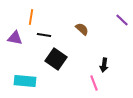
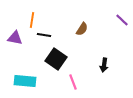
orange line: moved 1 px right, 3 px down
brown semicircle: rotated 80 degrees clockwise
pink line: moved 21 px left, 1 px up
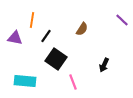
black line: moved 2 px right, 1 px down; rotated 64 degrees counterclockwise
black arrow: rotated 16 degrees clockwise
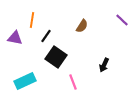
brown semicircle: moved 3 px up
black square: moved 2 px up
cyan rectangle: rotated 30 degrees counterclockwise
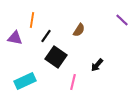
brown semicircle: moved 3 px left, 4 px down
black arrow: moved 7 px left; rotated 16 degrees clockwise
pink line: rotated 35 degrees clockwise
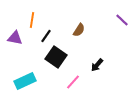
pink line: rotated 28 degrees clockwise
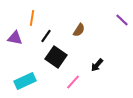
orange line: moved 2 px up
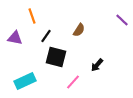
orange line: moved 2 px up; rotated 28 degrees counterclockwise
black square: rotated 20 degrees counterclockwise
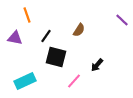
orange line: moved 5 px left, 1 px up
pink line: moved 1 px right, 1 px up
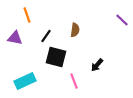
brown semicircle: moved 4 px left; rotated 24 degrees counterclockwise
pink line: rotated 63 degrees counterclockwise
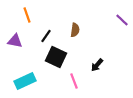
purple triangle: moved 3 px down
black square: rotated 10 degrees clockwise
